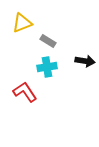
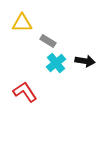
yellow triangle: rotated 20 degrees clockwise
cyan cross: moved 9 px right, 4 px up; rotated 30 degrees counterclockwise
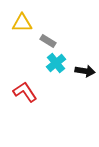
black arrow: moved 10 px down
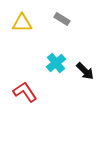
gray rectangle: moved 14 px right, 22 px up
black arrow: rotated 36 degrees clockwise
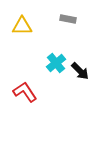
gray rectangle: moved 6 px right; rotated 21 degrees counterclockwise
yellow triangle: moved 3 px down
black arrow: moved 5 px left
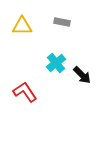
gray rectangle: moved 6 px left, 3 px down
black arrow: moved 2 px right, 4 px down
